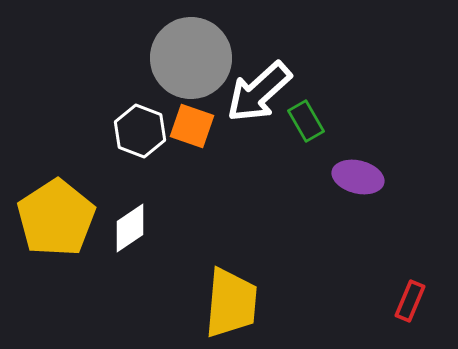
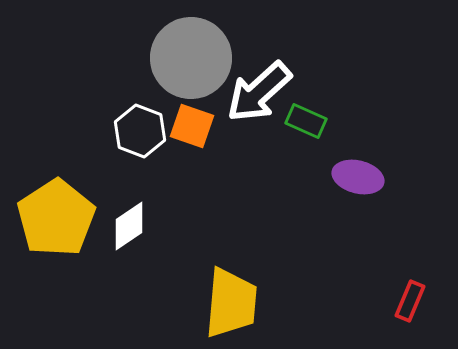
green rectangle: rotated 36 degrees counterclockwise
white diamond: moved 1 px left, 2 px up
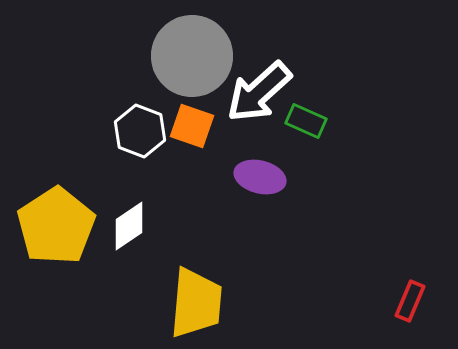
gray circle: moved 1 px right, 2 px up
purple ellipse: moved 98 px left
yellow pentagon: moved 8 px down
yellow trapezoid: moved 35 px left
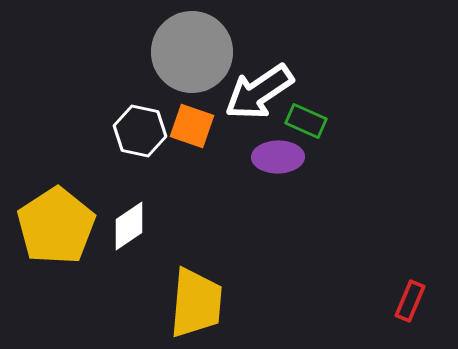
gray circle: moved 4 px up
white arrow: rotated 8 degrees clockwise
white hexagon: rotated 9 degrees counterclockwise
purple ellipse: moved 18 px right, 20 px up; rotated 15 degrees counterclockwise
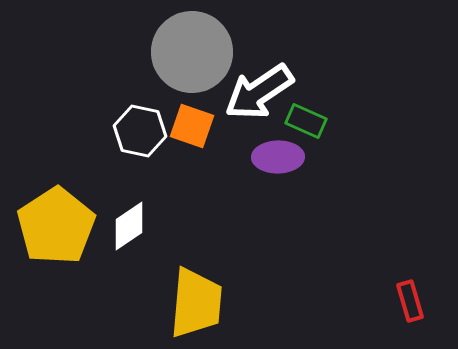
red rectangle: rotated 39 degrees counterclockwise
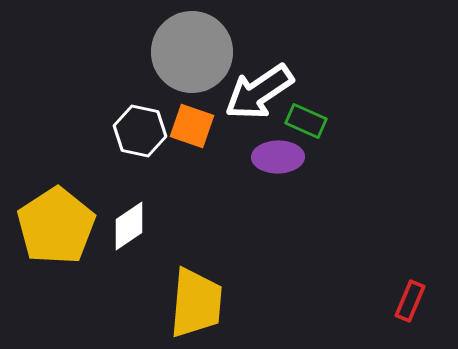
red rectangle: rotated 39 degrees clockwise
